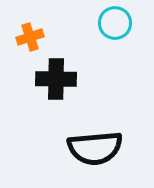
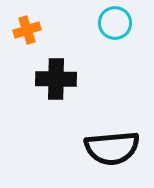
orange cross: moved 3 px left, 7 px up
black semicircle: moved 17 px right
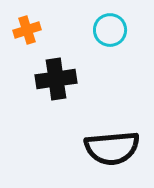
cyan circle: moved 5 px left, 7 px down
black cross: rotated 9 degrees counterclockwise
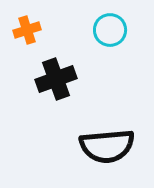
black cross: rotated 12 degrees counterclockwise
black semicircle: moved 5 px left, 2 px up
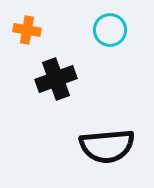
orange cross: rotated 28 degrees clockwise
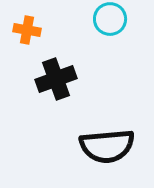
cyan circle: moved 11 px up
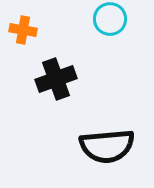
orange cross: moved 4 px left
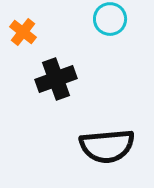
orange cross: moved 2 px down; rotated 28 degrees clockwise
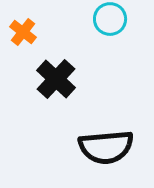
black cross: rotated 27 degrees counterclockwise
black semicircle: moved 1 px left, 1 px down
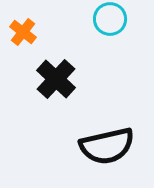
black semicircle: moved 1 px right, 1 px up; rotated 8 degrees counterclockwise
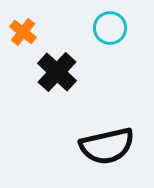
cyan circle: moved 9 px down
black cross: moved 1 px right, 7 px up
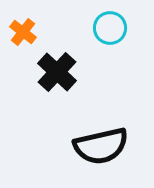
black semicircle: moved 6 px left
